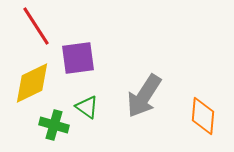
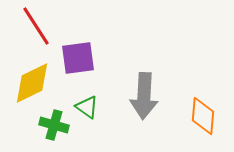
gray arrow: rotated 30 degrees counterclockwise
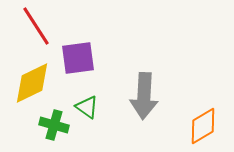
orange diamond: moved 10 px down; rotated 54 degrees clockwise
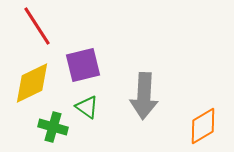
red line: moved 1 px right
purple square: moved 5 px right, 7 px down; rotated 6 degrees counterclockwise
green cross: moved 1 px left, 2 px down
